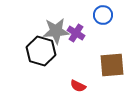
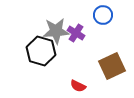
brown square: moved 1 px down; rotated 20 degrees counterclockwise
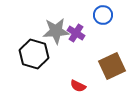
black hexagon: moved 7 px left, 3 px down
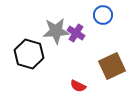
black hexagon: moved 5 px left
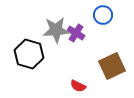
gray star: moved 1 px up
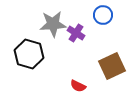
gray star: moved 3 px left, 6 px up
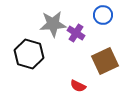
brown square: moved 7 px left, 5 px up
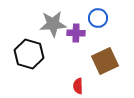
blue circle: moved 5 px left, 3 px down
purple cross: rotated 30 degrees counterclockwise
red semicircle: rotated 63 degrees clockwise
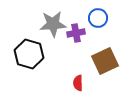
purple cross: rotated 12 degrees counterclockwise
red semicircle: moved 3 px up
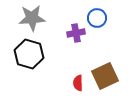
blue circle: moved 1 px left
gray star: moved 21 px left, 6 px up
brown square: moved 15 px down
